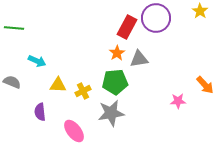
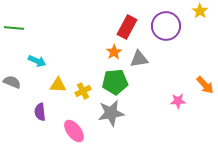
purple circle: moved 10 px right, 8 px down
orange star: moved 3 px left, 1 px up
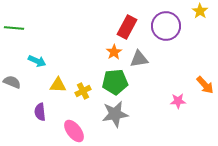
gray star: moved 4 px right, 1 px down
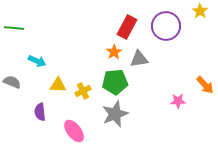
gray star: rotated 12 degrees counterclockwise
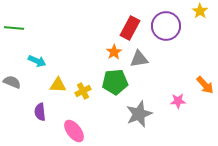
red rectangle: moved 3 px right, 1 px down
gray star: moved 24 px right
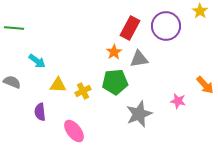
cyan arrow: rotated 12 degrees clockwise
pink star: rotated 14 degrees clockwise
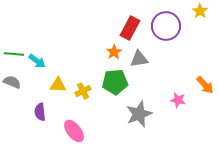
green line: moved 26 px down
pink star: moved 1 px up
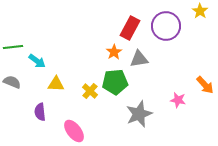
green line: moved 1 px left, 7 px up; rotated 12 degrees counterclockwise
yellow triangle: moved 2 px left, 1 px up
yellow cross: moved 7 px right; rotated 21 degrees counterclockwise
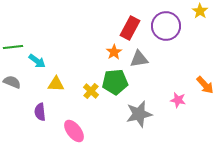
yellow cross: moved 1 px right
gray star: rotated 8 degrees clockwise
